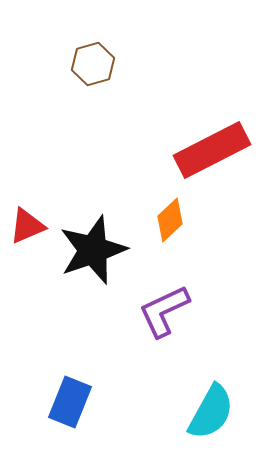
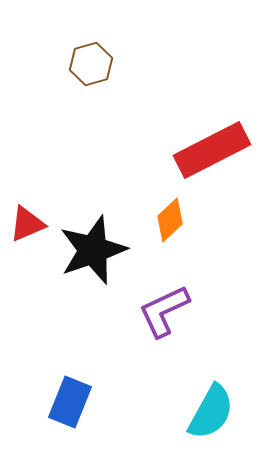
brown hexagon: moved 2 px left
red triangle: moved 2 px up
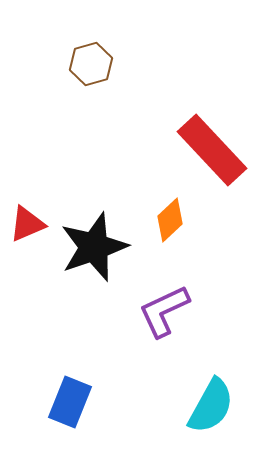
red rectangle: rotated 74 degrees clockwise
black star: moved 1 px right, 3 px up
cyan semicircle: moved 6 px up
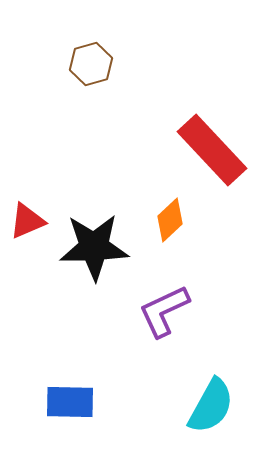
red triangle: moved 3 px up
black star: rotated 18 degrees clockwise
blue rectangle: rotated 69 degrees clockwise
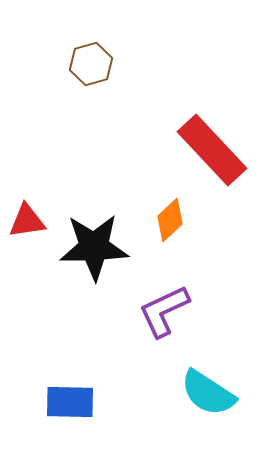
red triangle: rotated 15 degrees clockwise
cyan semicircle: moved 3 px left, 13 px up; rotated 94 degrees clockwise
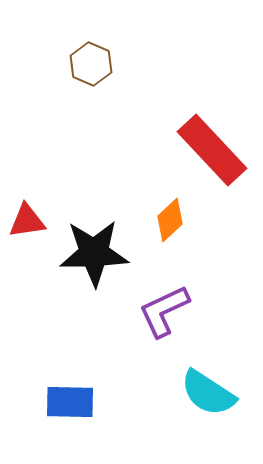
brown hexagon: rotated 21 degrees counterclockwise
black star: moved 6 px down
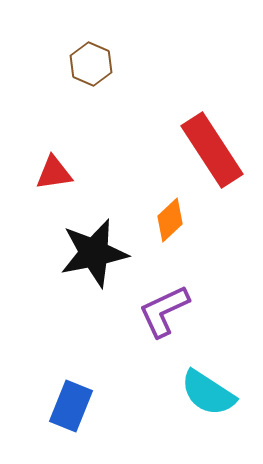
red rectangle: rotated 10 degrees clockwise
red triangle: moved 27 px right, 48 px up
black star: rotated 10 degrees counterclockwise
blue rectangle: moved 1 px right, 4 px down; rotated 69 degrees counterclockwise
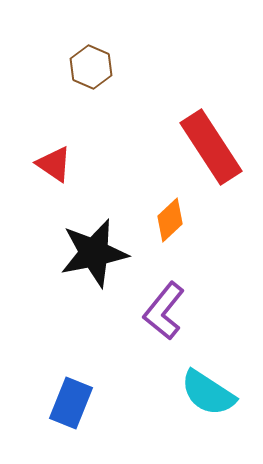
brown hexagon: moved 3 px down
red rectangle: moved 1 px left, 3 px up
red triangle: moved 9 px up; rotated 42 degrees clockwise
purple L-shape: rotated 26 degrees counterclockwise
blue rectangle: moved 3 px up
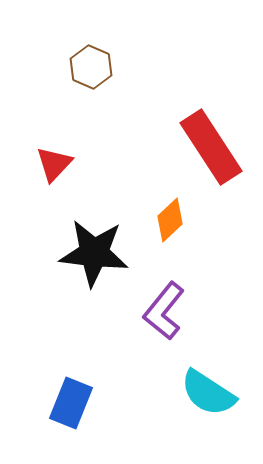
red triangle: rotated 39 degrees clockwise
black star: rotated 18 degrees clockwise
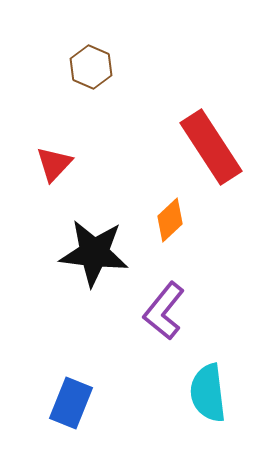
cyan semicircle: rotated 50 degrees clockwise
